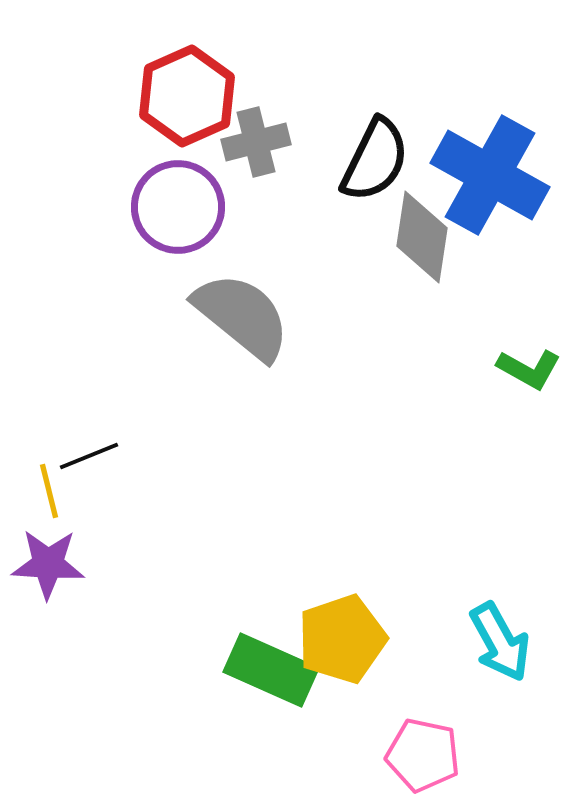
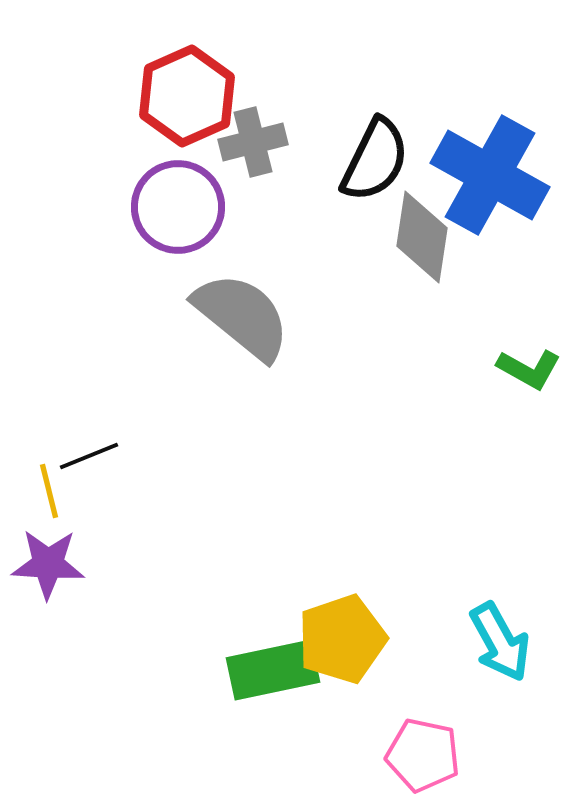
gray cross: moved 3 px left
green rectangle: moved 2 px right; rotated 36 degrees counterclockwise
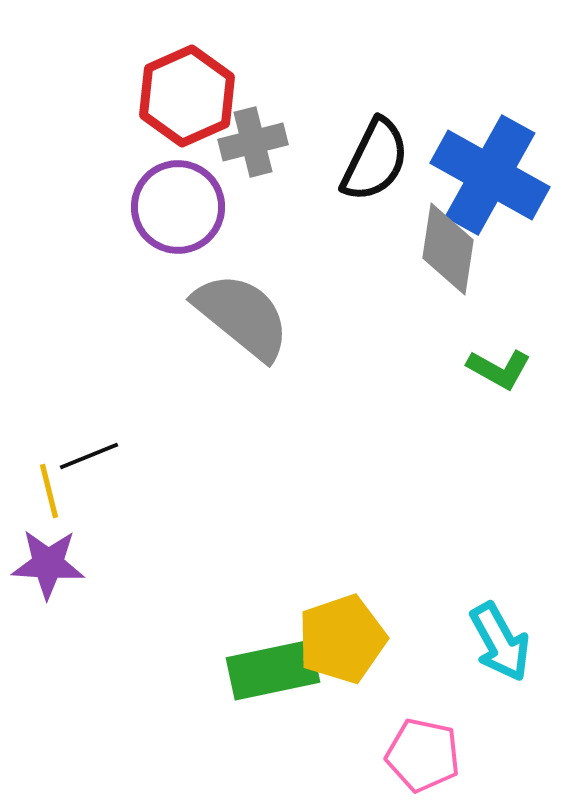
gray diamond: moved 26 px right, 12 px down
green L-shape: moved 30 px left
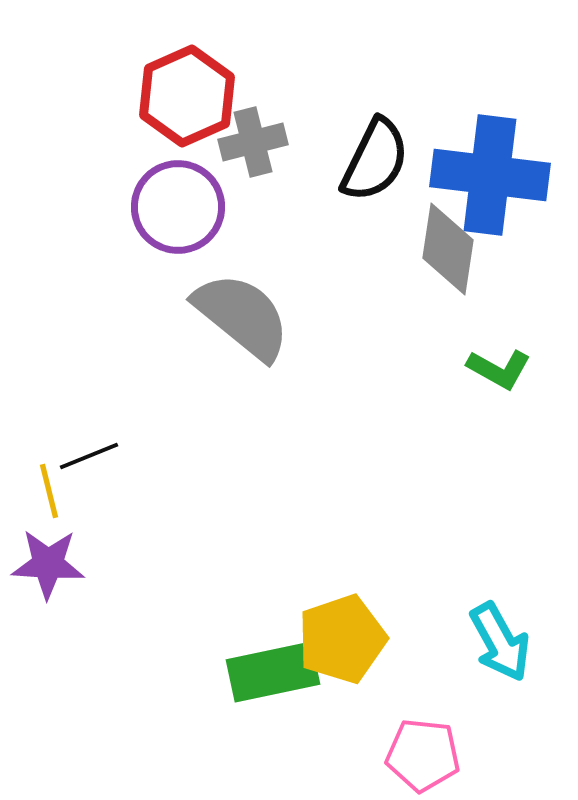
blue cross: rotated 22 degrees counterclockwise
green rectangle: moved 2 px down
pink pentagon: rotated 6 degrees counterclockwise
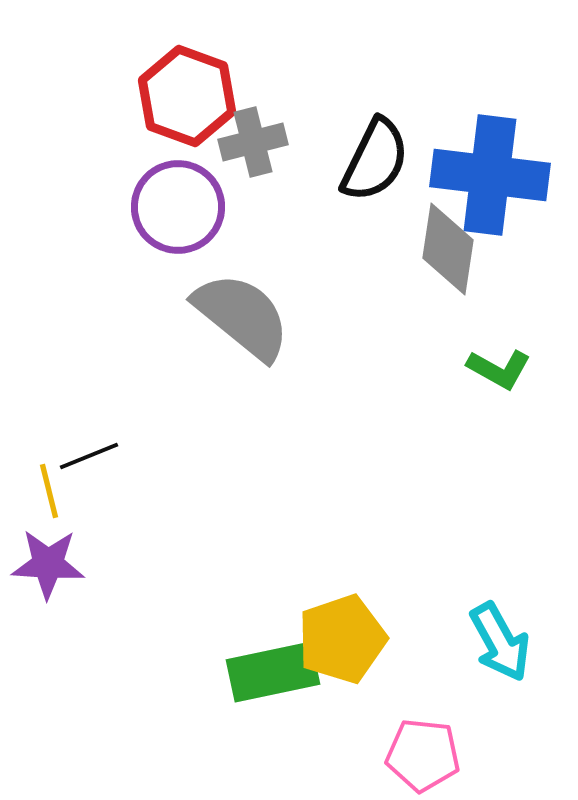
red hexagon: rotated 16 degrees counterclockwise
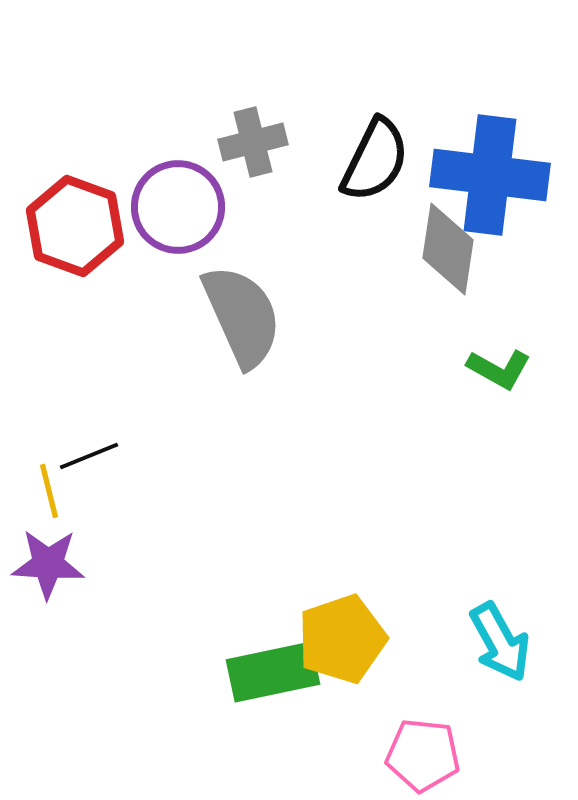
red hexagon: moved 112 px left, 130 px down
gray semicircle: rotated 27 degrees clockwise
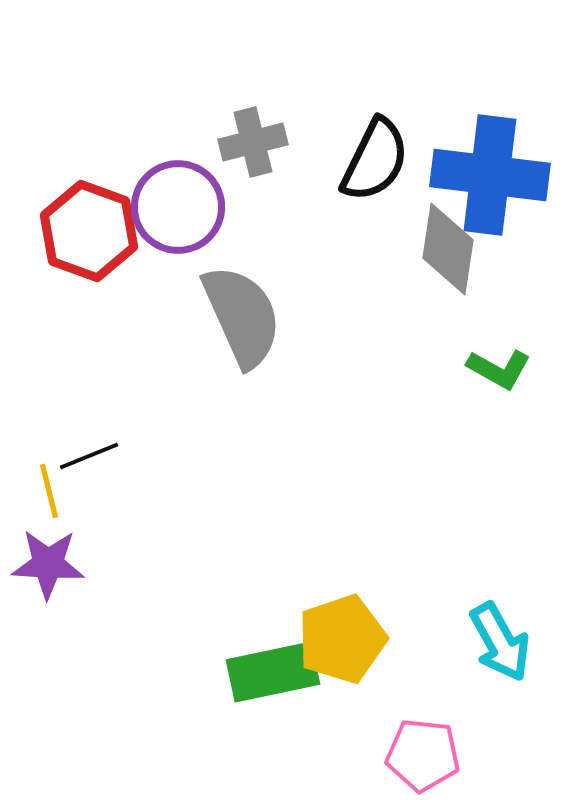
red hexagon: moved 14 px right, 5 px down
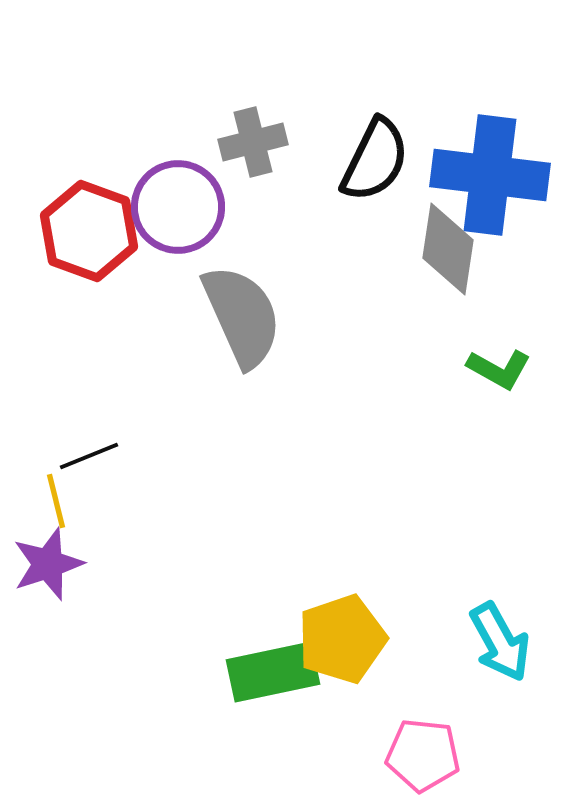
yellow line: moved 7 px right, 10 px down
purple star: rotated 22 degrees counterclockwise
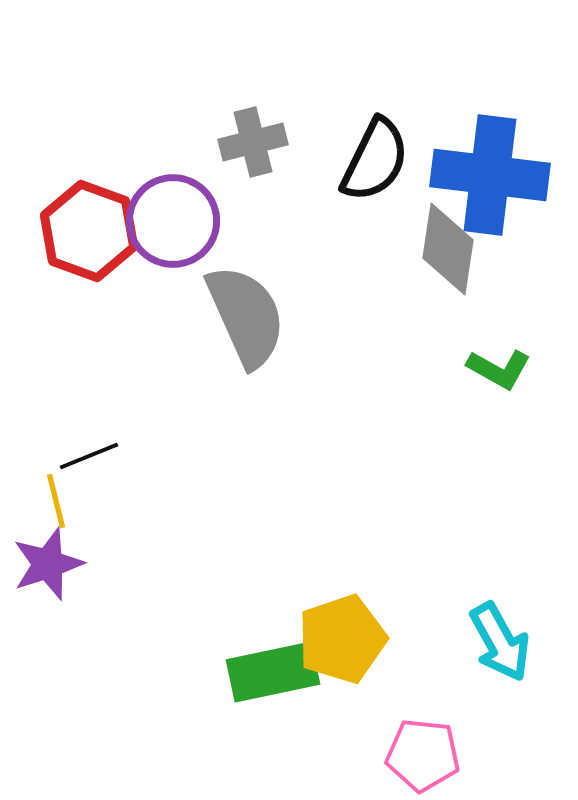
purple circle: moved 5 px left, 14 px down
gray semicircle: moved 4 px right
